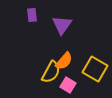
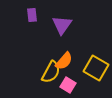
yellow square: moved 1 px right, 1 px up
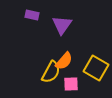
purple rectangle: rotated 72 degrees counterclockwise
pink square: moved 3 px right, 1 px up; rotated 35 degrees counterclockwise
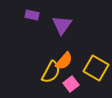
pink square: rotated 35 degrees counterclockwise
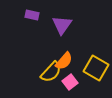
yellow semicircle: rotated 15 degrees clockwise
pink square: moved 1 px left, 2 px up
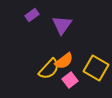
purple rectangle: rotated 48 degrees counterclockwise
orange semicircle: rotated 12 degrees clockwise
yellow semicircle: moved 2 px left, 3 px up
pink square: moved 2 px up
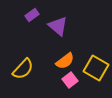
purple triangle: moved 4 px left, 1 px down; rotated 25 degrees counterclockwise
orange semicircle: moved 1 px right
yellow semicircle: moved 26 px left
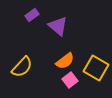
yellow semicircle: moved 1 px left, 2 px up
